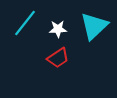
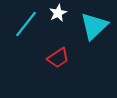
cyan line: moved 1 px right, 1 px down
white star: moved 16 px up; rotated 24 degrees counterclockwise
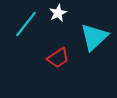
cyan triangle: moved 11 px down
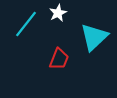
red trapezoid: moved 1 px right, 1 px down; rotated 35 degrees counterclockwise
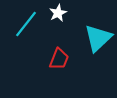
cyan triangle: moved 4 px right, 1 px down
